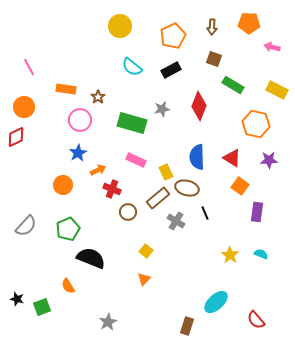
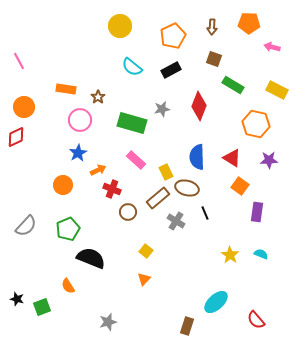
pink line at (29, 67): moved 10 px left, 6 px up
pink rectangle at (136, 160): rotated 18 degrees clockwise
gray star at (108, 322): rotated 12 degrees clockwise
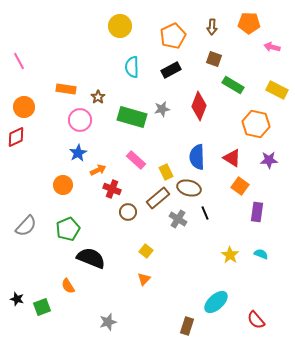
cyan semicircle at (132, 67): rotated 50 degrees clockwise
green rectangle at (132, 123): moved 6 px up
brown ellipse at (187, 188): moved 2 px right
gray cross at (176, 221): moved 2 px right, 2 px up
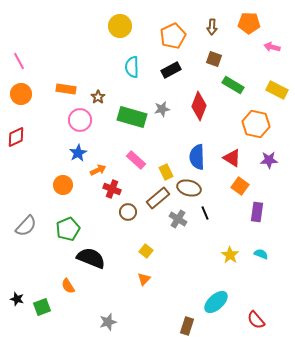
orange circle at (24, 107): moved 3 px left, 13 px up
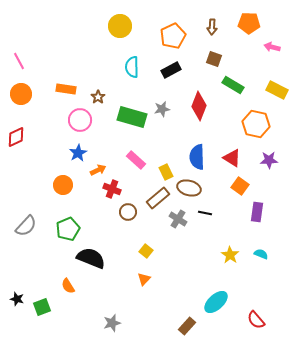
black line at (205, 213): rotated 56 degrees counterclockwise
gray star at (108, 322): moved 4 px right, 1 px down
brown rectangle at (187, 326): rotated 24 degrees clockwise
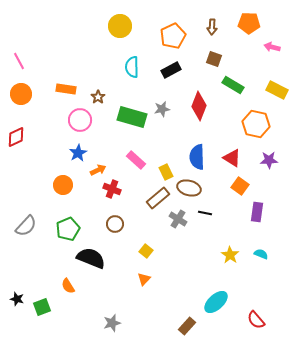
brown circle at (128, 212): moved 13 px left, 12 px down
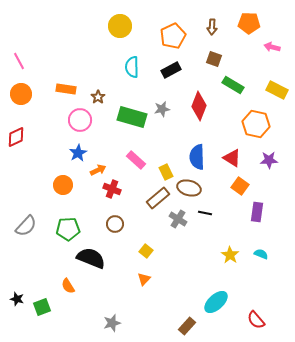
green pentagon at (68, 229): rotated 20 degrees clockwise
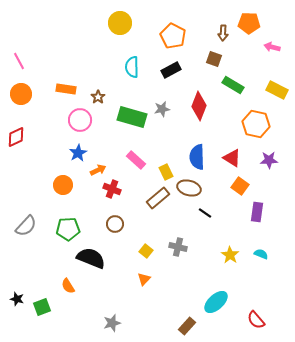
yellow circle at (120, 26): moved 3 px up
brown arrow at (212, 27): moved 11 px right, 6 px down
orange pentagon at (173, 36): rotated 20 degrees counterclockwise
black line at (205, 213): rotated 24 degrees clockwise
gray cross at (178, 219): moved 28 px down; rotated 18 degrees counterclockwise
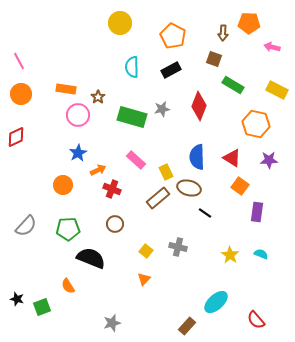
pink circle at (80, 120): moved 2 px left, 5 px up
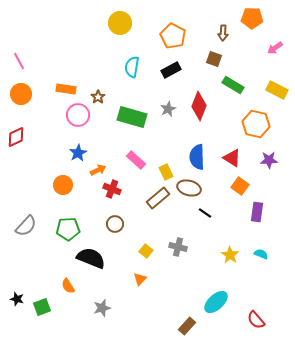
orange pentagon at (249, 23): moved 3 px right, 5 px up
pink arrow at (272, 47): moved 3 px right, 1 px down; rotated 49 degrees counterclockwise
cyan semicircle at (132, 67): rotated 10 degrees clockwise
gray star at (162, 109): moved 6 px right; rotated 14 degrees counterclockwise
orange triangle at (144, 279): moved 4 px left
gray star at (112, 323): moved 10 px left, 15 px up
